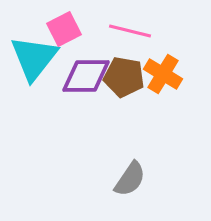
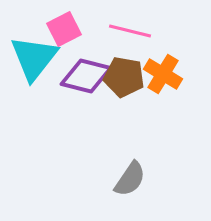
purple diamond: rotated 15 degrees clockwise
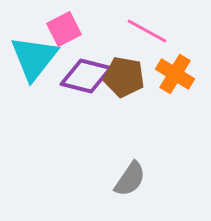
pink line: moved 17 px right; rotated 15 degrees clockwise
orange cross: moved 12 px right
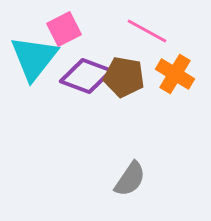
purple diamond: rotated 6 degrees clockwise
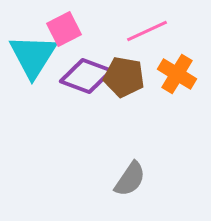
pink line: rotated 54 degrees counterclockwise
cyan triangle: moved 1 px left, 2 px up; rotated 6 degrees counterclockwise
orange cross: moved 2 px right
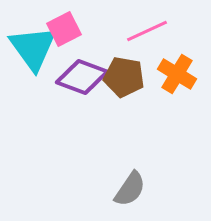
cyan triangle: moved 8 px up; rotated 8 degrees counterclockwise
purple diamond: moved 4 px left, 1 px down
gray semicircle: moved 10 px down
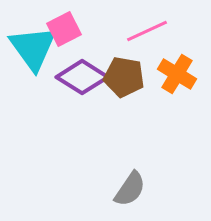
purple diamond: rotated 12 degrees clockwise
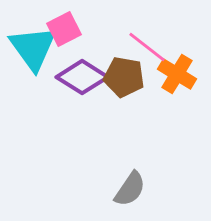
pink line: moved 16 px down; rotated 63 degrees clockwise
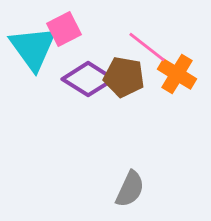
purple diamond: moved 6 px right, 2 px down
gray semicircle: rotated 9 degrees counterclockwise
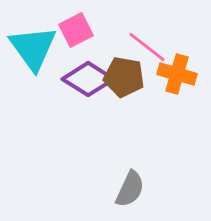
pink square: moved 12 px right, 1 px down
orange cross: rotated 15 degrees counterclockwise
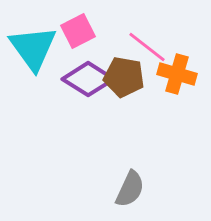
pink square: moved 2 px right, 1 px down
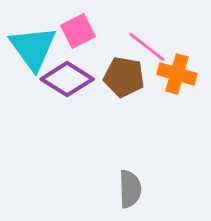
purple diamond: moved 21 px left
gray semicircle: rotated 27 degrees counterclockwise
